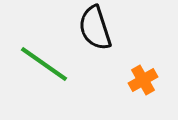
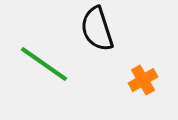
black semicircle: moved 2 px right, 1 px down
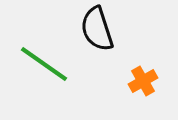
orange cross: moved 1 px down
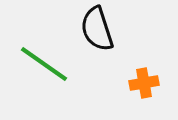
orange cross: moved 1 px right, 2 px down; rotated 20 degrees clockwise
